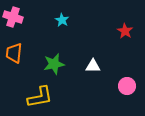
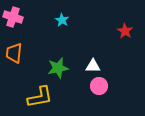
green star: moved 4 px right, 4 px down
pink circle: moved 28 px left
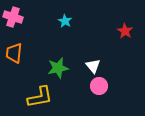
cyan star: moved 3 px right, 1 px down
white triangle: rotated 49 degrees clockwise
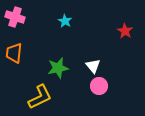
pink cross: moved 2 px right
yellow L-shape: rotated 16 degrees counterclockwise
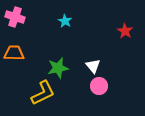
orange trapezoid: rotated 85 degrees clockwise
yellow L-shape: moved 3 px right, 4 px up
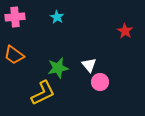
pink cross: rotated 24 degrees counterclockwise
cyan star: moved 8 px left, 4 px up
orange trapezoid: moved 2 px down; rotated 145 degrees counterclockwise
white triangle: moved 4 px left, 1 px up
pink circle: moved 1 px right, 4 px up
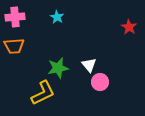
red star: moved 4 px right, 4 px up
orange trapezoid: moved 9 px up; rotated 40 degrees counterclockwise
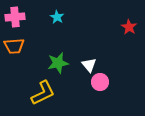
green star: moved 5 px up
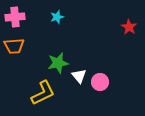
cyan star: rotated 24 degrees clockwise
white triangle: moved 10 px left, 11 px down
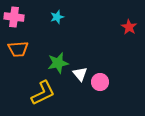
pink cross: moved 1 px left; rotated 12 degrees clockwise
orange trapezoid: moved 4 px right, 3 px down
white triangle: moved 1 px right, 2 px up
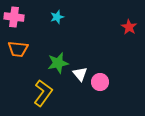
orange trapezoid: rotated 10 degrees clockwise
yellow L-shape: rotated 28 degrees counterclockwise
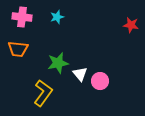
pink cross: moved 8 px right
red star: moved 2 px right, 2 px up; rotated 21 degrees counterclockwise
pink circle: moved 1 px up
